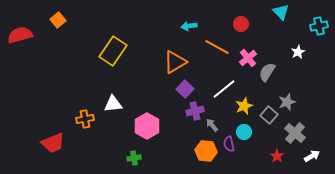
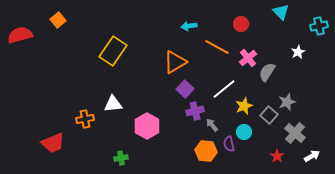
green cross: moved 13 px left
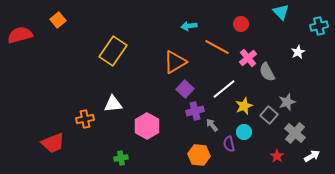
gray semicircle: rotated 60 degrees counterclockwise
orange hexagon: moved 7 px left, 4 px down
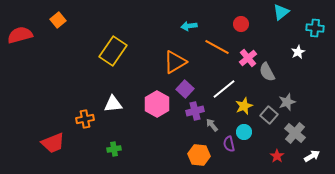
cyan triangle: rotated 36 degrees clockwise
cyan cross: moved 4 px left, 2 px down; rotated 18 degrees clockwise
pink hexagon: moved 10 px right, 22 px up
green cross: moved 7 px left, 9 px up
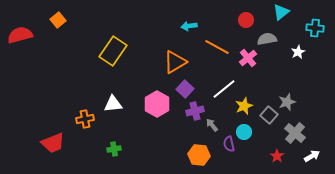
red circle: moved 5 px right, 4 px up
gray semicircle: moved 33 px up; rotated 108 degrees clockwise
